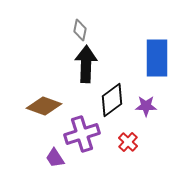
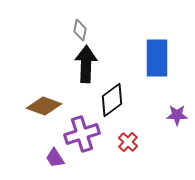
purple star: moved 31 px right, 9 px down
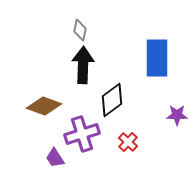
black arrow: moved 3 px left, 1 px down
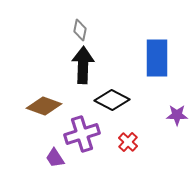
black diamond: rotated 64 degrees clockwise
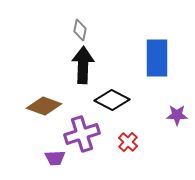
purple trapezoid: rotated 60 degrees counterclockwise
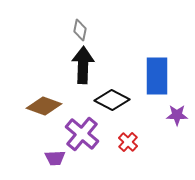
blue rectangle: moved 18 px down
purple cross: rotated 32 degrees counterclockwise
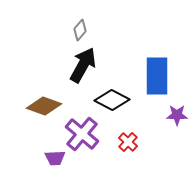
gray diamond: rotated 30 degrees clockwise
black arrow: rotated 27 degrees clockwise
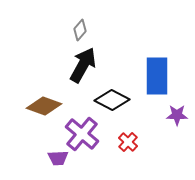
purple trapezoid: moved 3 px right
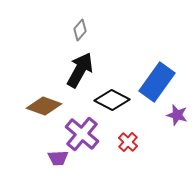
black arrow: moved 3 px left, 5 px down
blue rectangle: moved 6 px down; rotated 36 degrees clockwise
purple star: rotated 15 degrees clockwise
